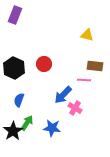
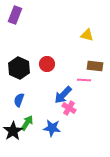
red circle: moved 3 px right
black hexagon: moved 5 px right
pink cross: moved 6 px left
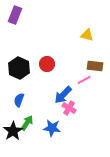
pink line: rotated 32 degrees counterclockwise
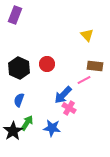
yellow triangle: rotated 32 degrees clockwise
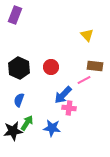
red circle: moved 4 px right, 3 px down
pink cross: rotated 24 degrees counterclockwise
black star: rotated 24 degrees clockwise
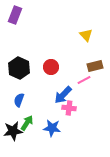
yellow triangle: moved 1 px left
brown rectangle: rotated 21 degrees counterclockwise
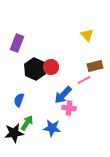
purple rectangle: moved 2 px right, 28 px down
yellow triangle: moved 1 px right
black hexagon: moved 16 px right, 1 px down
black star: moved 1 px right, 2 px down
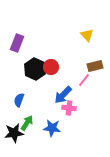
pink line: rotated 24 degrees counterclockwise
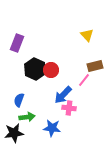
red circle: moved 3 px down
green arrow: moved 6 px up; rotated 49 degrees clockwise
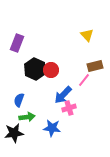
pink cross: rotated 24 degrees counterclockwise
